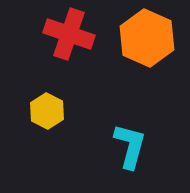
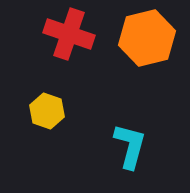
orange hexagon: rotated 22 degrees clockwise
yellow hexagon: rotated 8 degrees counterclockwise
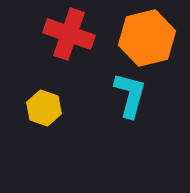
yellow hexagon: moved 3 px left, 3 px up
cyan L-shape: moved 51 px up
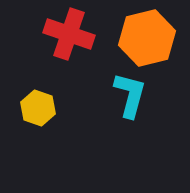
yellow hexagon: moved 6 px left
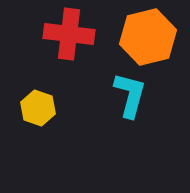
red cross: rotated 12 degrees counterclockwise
orange hexagon: moved 1 px right, 1 px up
